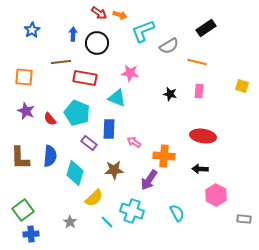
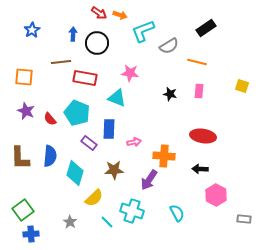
pink arrow: rotated 136 degrees clockwise
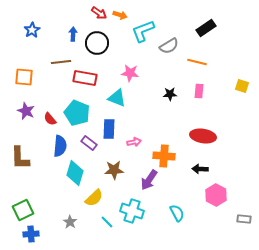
black star: rotated 16 degrees counterclockwise
blue semicircle: moved 10 px right, 10 px up
green square: rotated 10 degrees clockwise
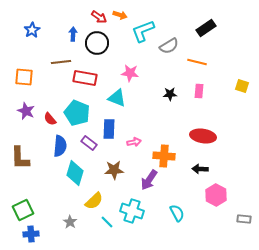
red arrow: moved 4 px down
yellow semicircle: moved 3 px down
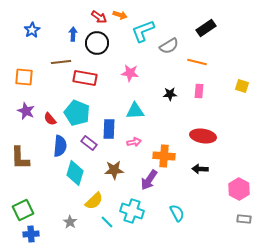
cyan triangle: moved 18 px right, 13 px down; rotated 24 degrees counterclockwise
pink hexagon: moved 23 px right, 6 px up
